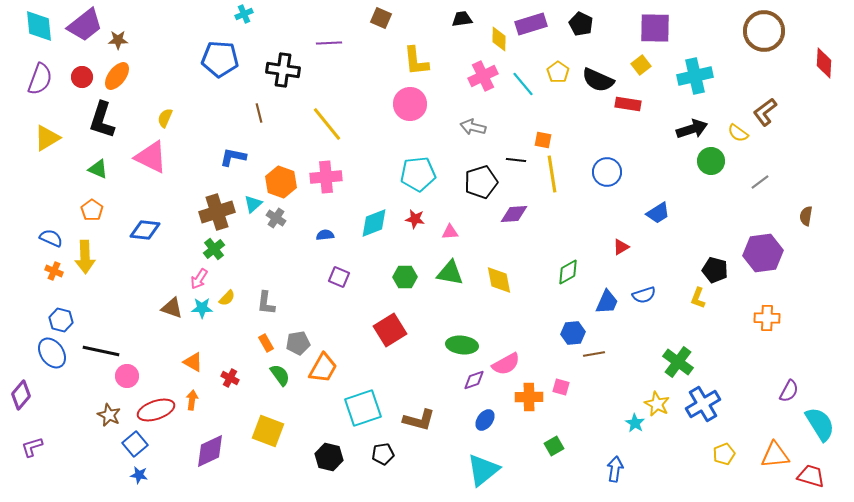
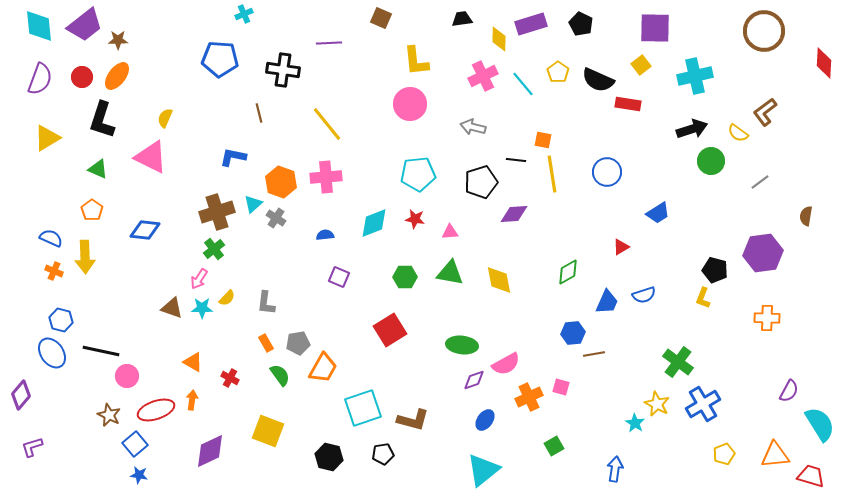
yellow L-shape at (698, 298): moved 5 px right
orange cross at (529, 397): rotated 24 degrees counterclockwise
brown L-shape at (419, 420): moved 6 px left
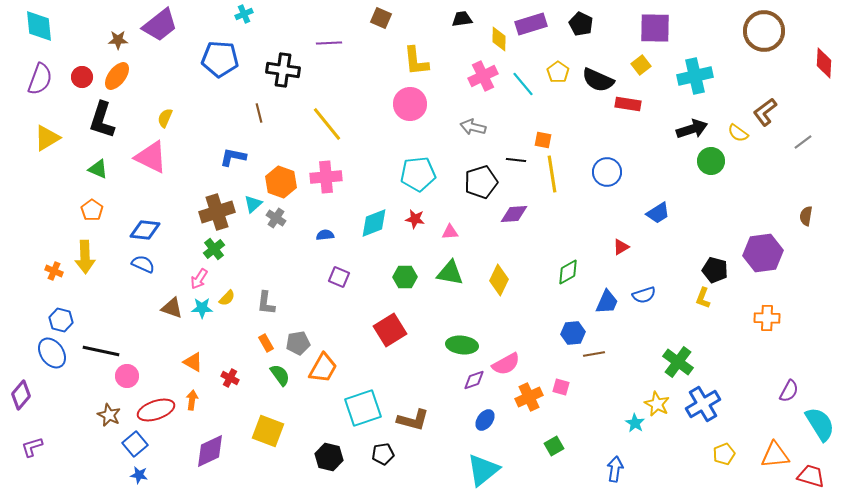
purple trapezoid at (85, 25): moved 75 px right
gray line at (760, 182): moved 43 px right, 40 px up
blue semicircle at (51, 238): moved 92 px right, 26 px down
yellow diamond at (499, 280): rotated 36 degrees clockwise
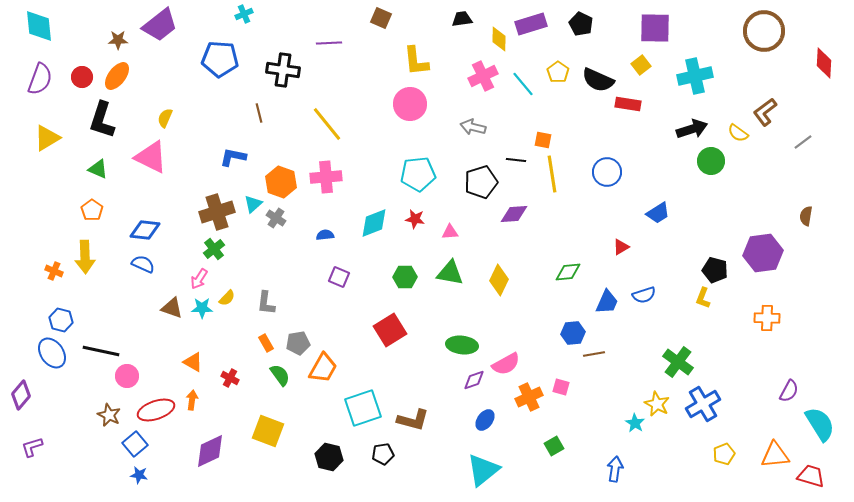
green diamond at (568, 272): rotated 24 degrees clockwise
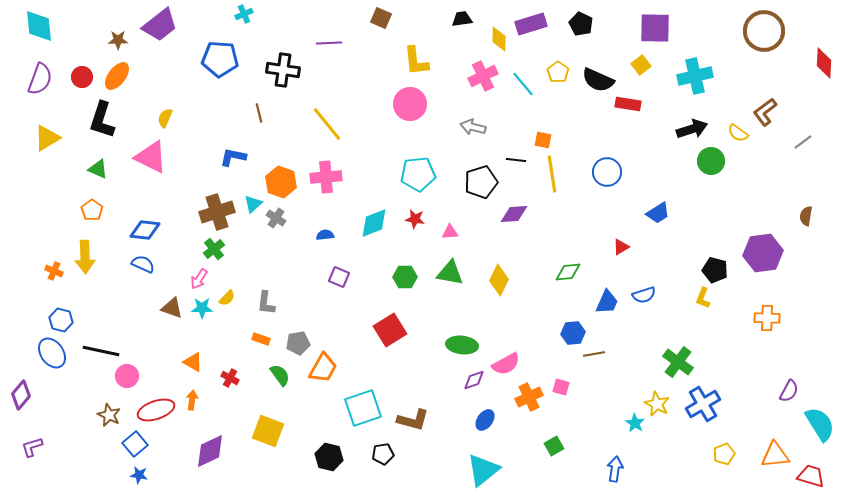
orange rectangle at (266, 343): moved 5 px left, 4 px up; rotated 42 degrees counterclockwise
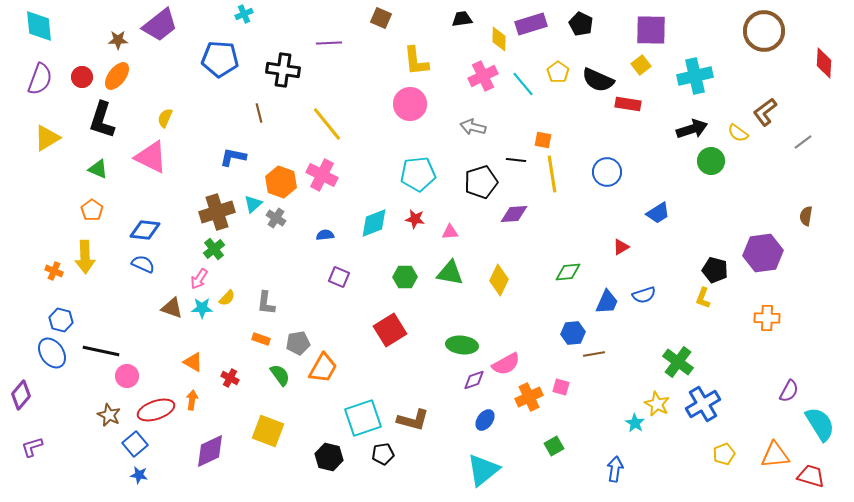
purple square at (655, 28): moved 4 px left, 2 px down
pink cross at (326, 177): moved 4 px left, 2 px up; rotated 32 degrees clockwise
cyan square at (363, 408): moved 10 px down
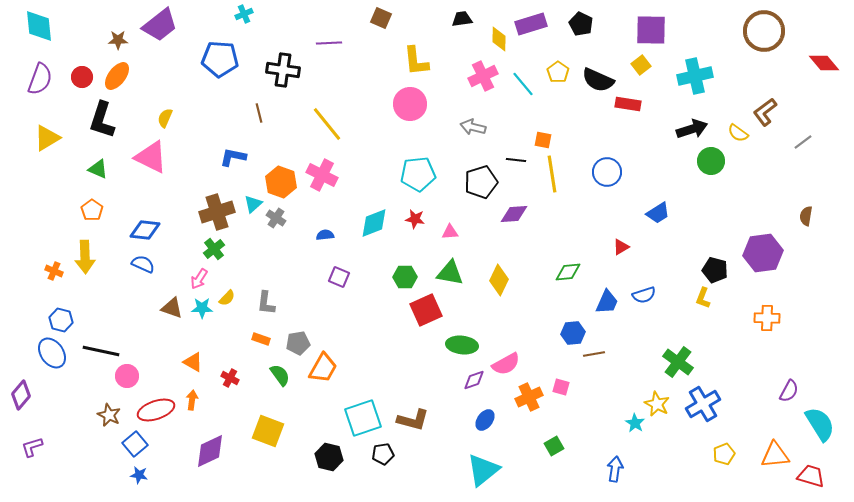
red diamond at (824, 63): rotated 44 degrees counterclockwise
red square at (390, 330): moved 36 px right, 20 px up; rotated 8 degrees clockwise
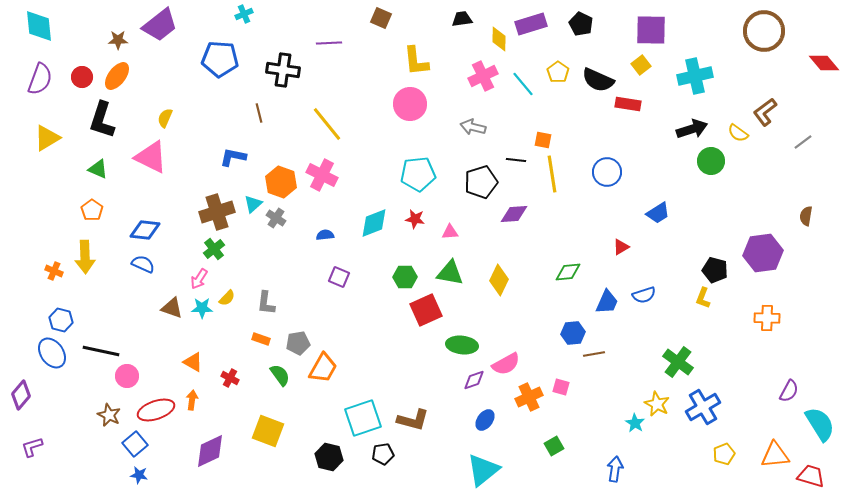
blue cross at (703, 404): moved 3 px down
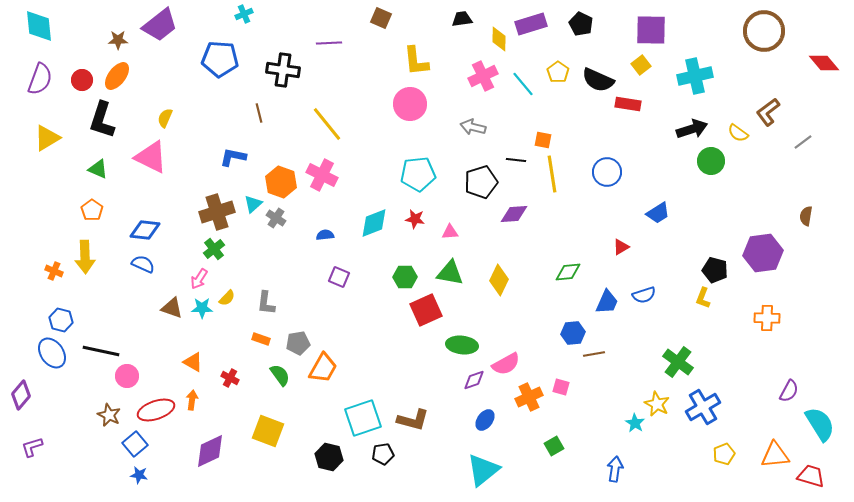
red circle at (82, 77): moved 3 px down
brown L-shape at (765, 112): moved 3 px right
